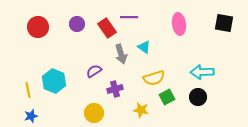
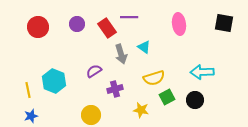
black circle: moved 3 px left, 3 px down
yellow circle: moved 3 px left, 2 px down
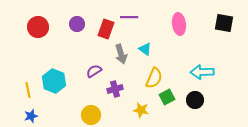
red rectangle: moved 1 px left, 1 px down; rotated 54 degrees clockwise
cyan triangle: moved 1 px right, 2 px down
yellow semicircle: rotated 50 degrees counterclockwise
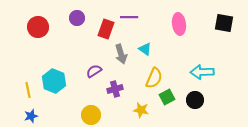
purple circle: moved 6 px up
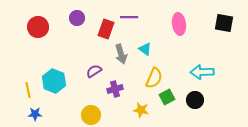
blue star: moved 4 px right, 2 px up; rotated 16 degrees clockwise
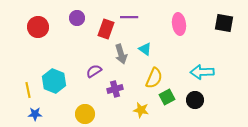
yellow circle: moved 6 px left, 1 px up
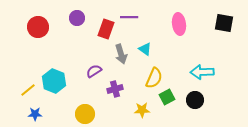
yellow line: rotated 63 degrees clockwise
yellow star: moved 1 px right; rotated 14 degrees counterclockwise
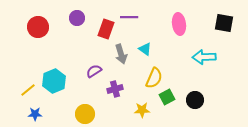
cyan arrow: moved 2 px right, 15 px up
cyan hexagon: rotated 15 degrees clockwise
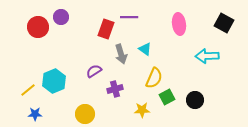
purple circle: moved 16 px left, 1 px up
black square: rotated 18 degrees clockwise
cyan arrow: moved 3 px right, 1 px up
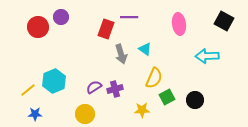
black square: moved 2 px up
purple semicircle: moved 16 px down
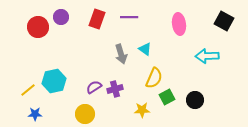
red rectangle: moved 9 px left, 10 px up
cyan hexagon: rotated 10 degrees clockwise
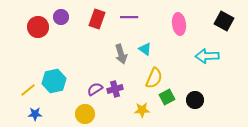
purple semicircle: moved 1 px right, 2 px down
